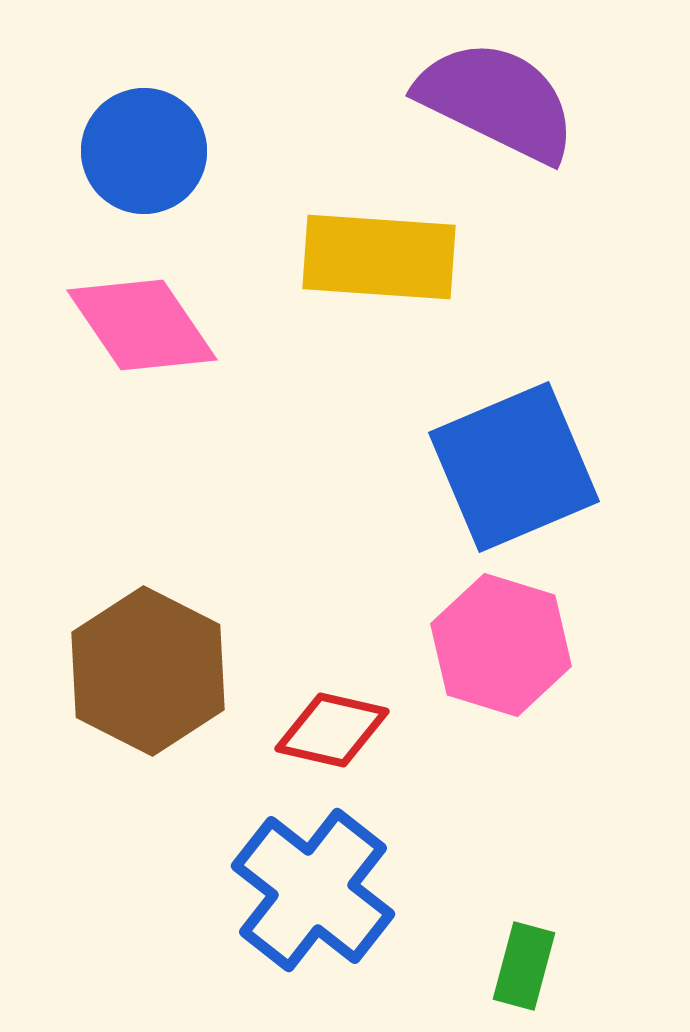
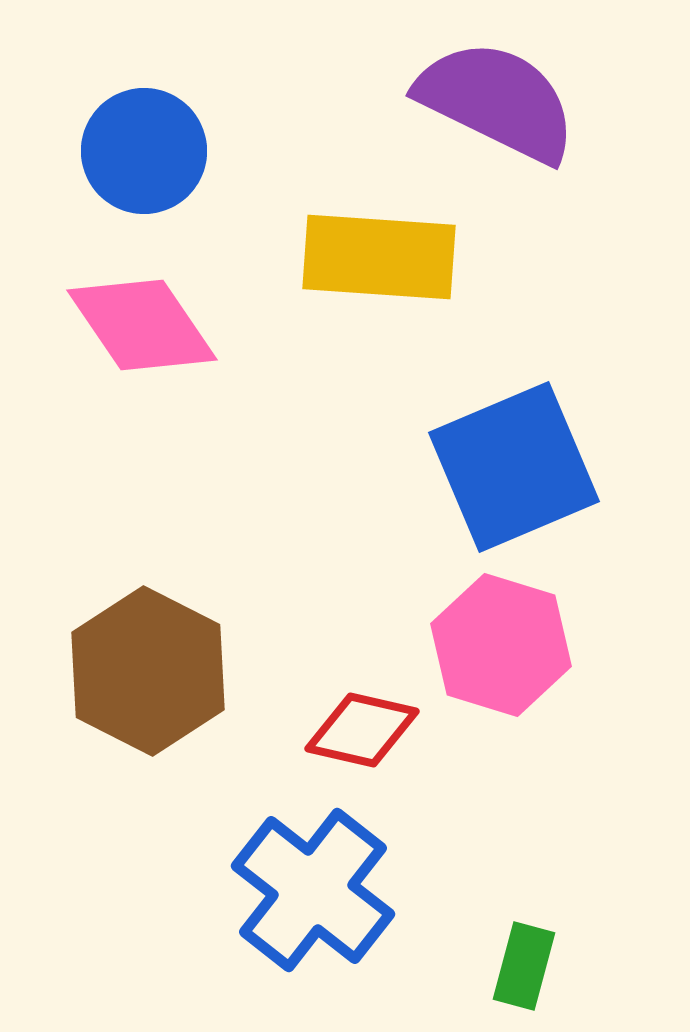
red diamond: moved 30 px right
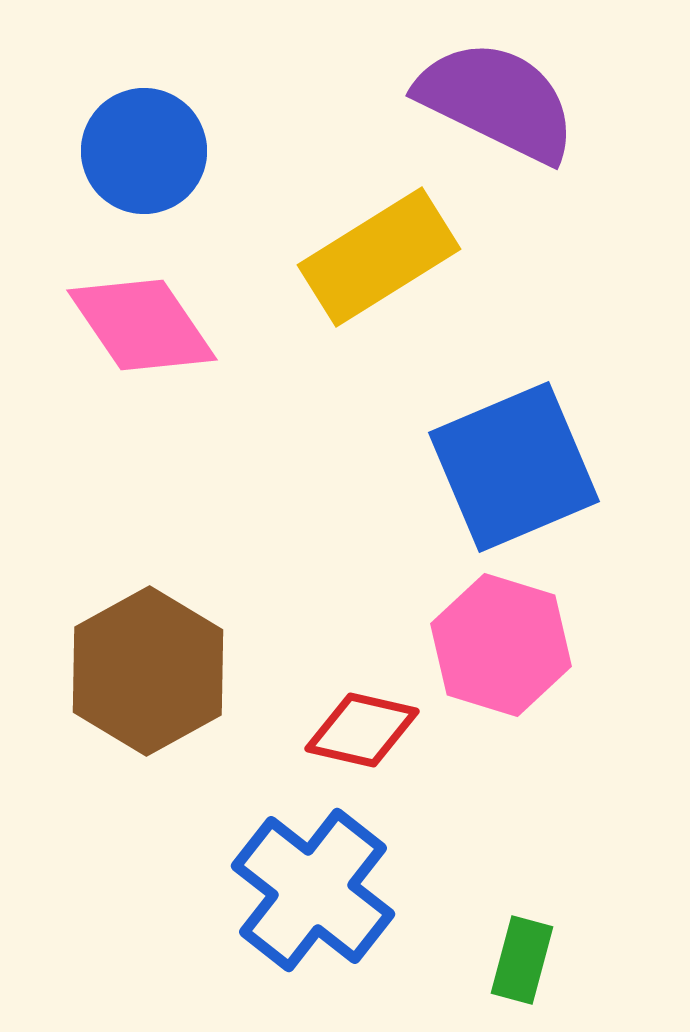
yellow rectangle: rotated 36 degrees counterclockwise
brown hexagon: rotated 4 degrees clockwise
green rectangle: moved 2 px left, 6 px up
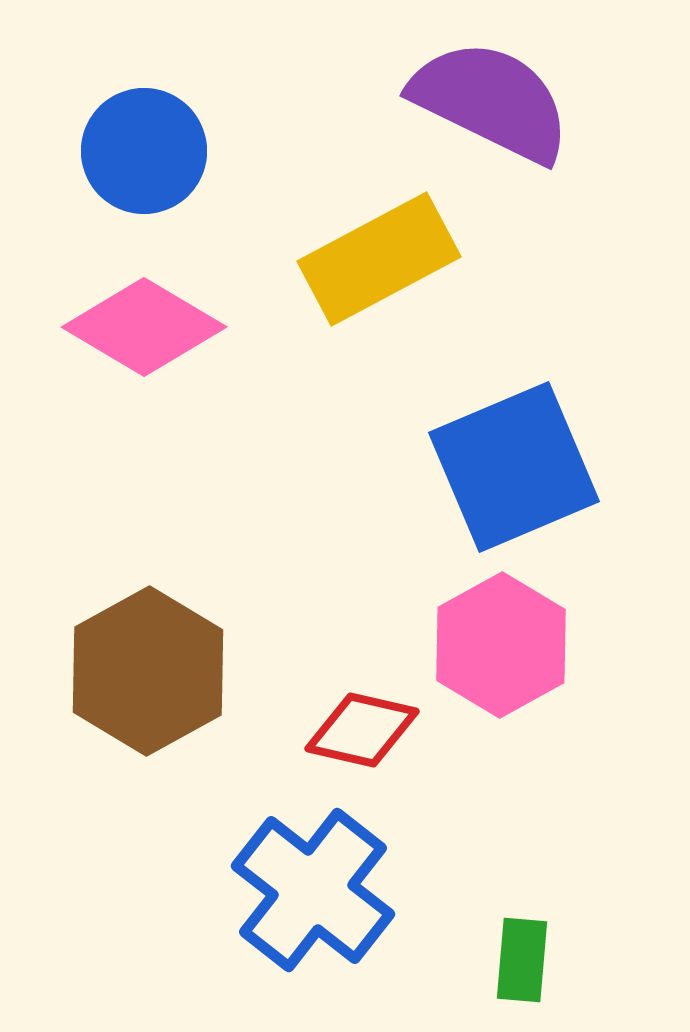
purple semicircle: moved 6 px left
yellow rectangle: moved 2 px down; rotated 4 degrees clockwise
pink diamond: moved 2 px right, 2 px down; rotated 25 degrees counterclockwise
pink hexagon: rotated 14 degrees clockwise
green rectangle: rotated 10 degrees counterclockwise
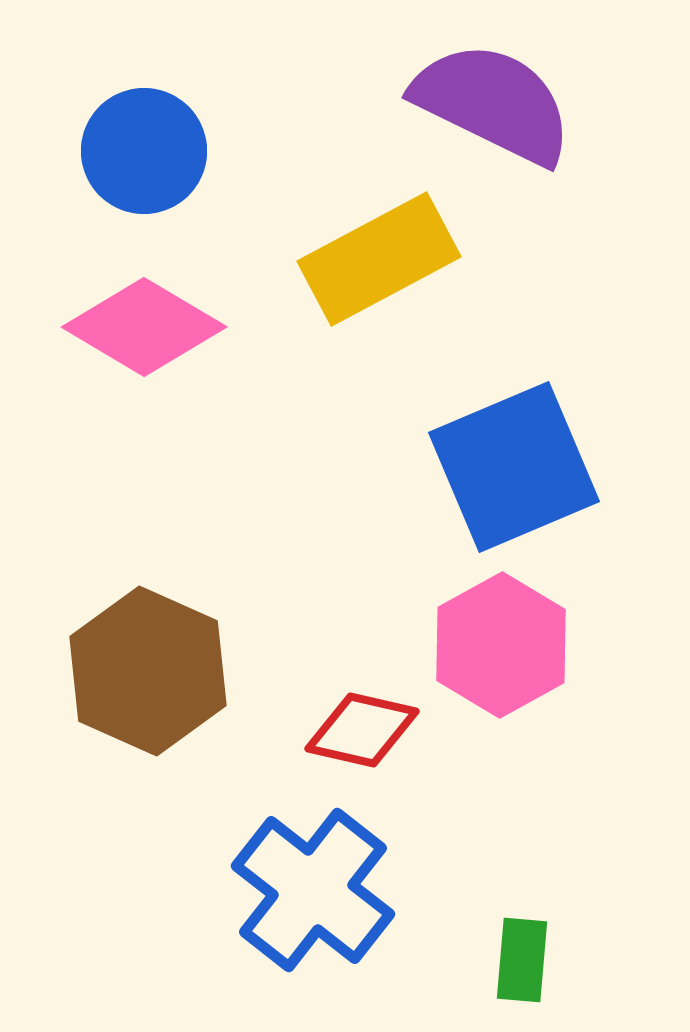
purple semicircle: moved 2 px right, 2 px down
brown hexagon: rotated 7 degrees counterclockwise
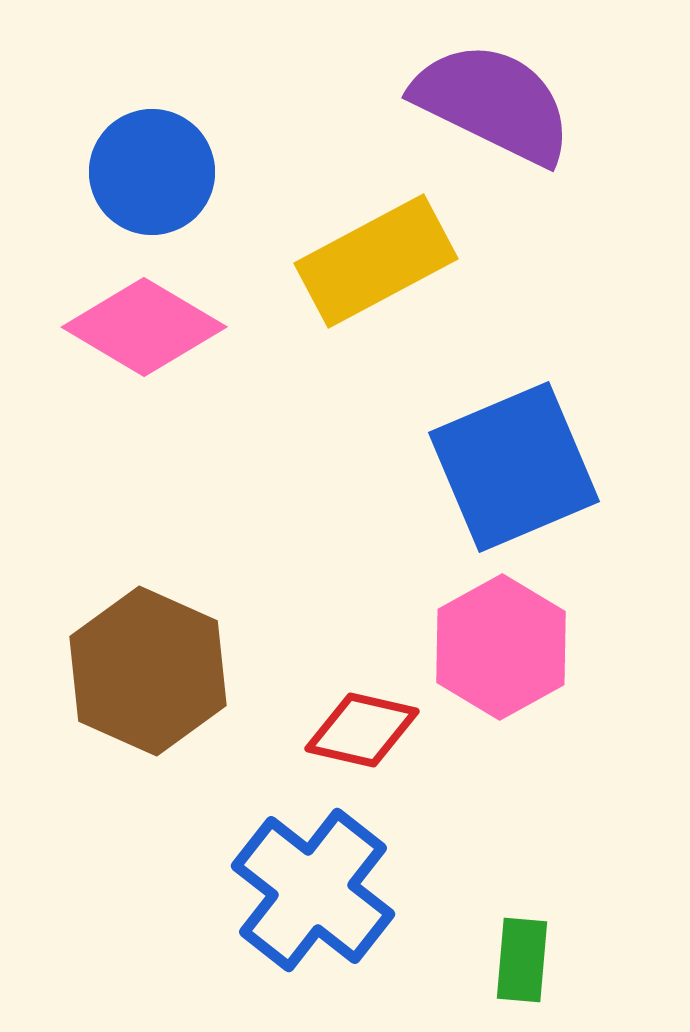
blue circle: moved 8 px right, 21 px down
yellow rectangle: moved 3 px left, 2 px down
pink hexagon: moved 2 px down
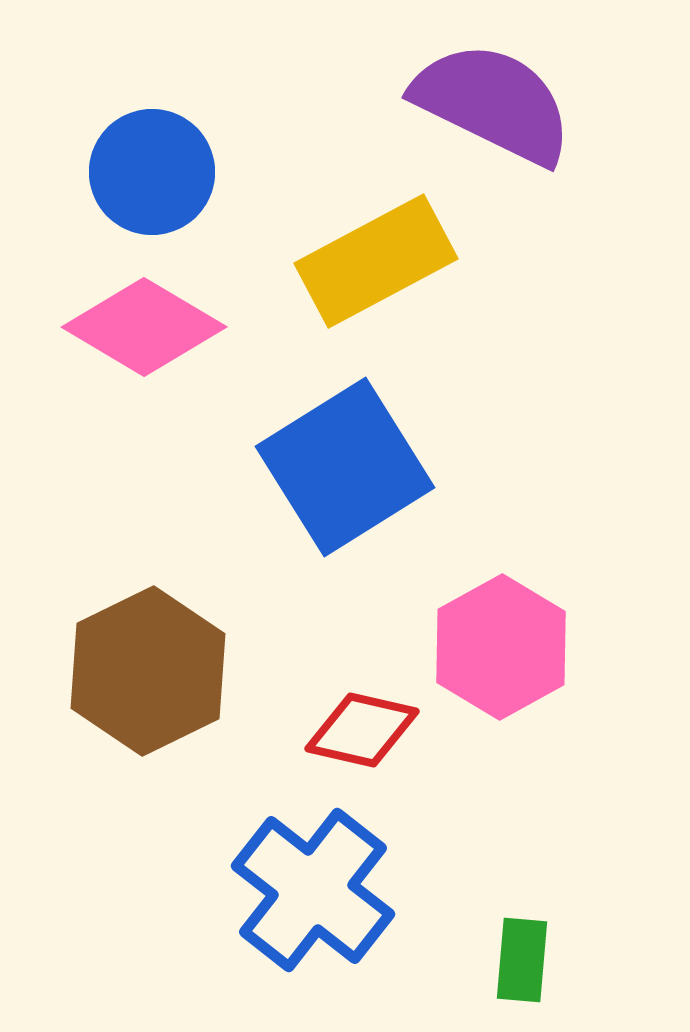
blue square: moved 169 px left; rotated 9 degrees counterclockwise
brown hexagon: rotated 10 degrees clockwise
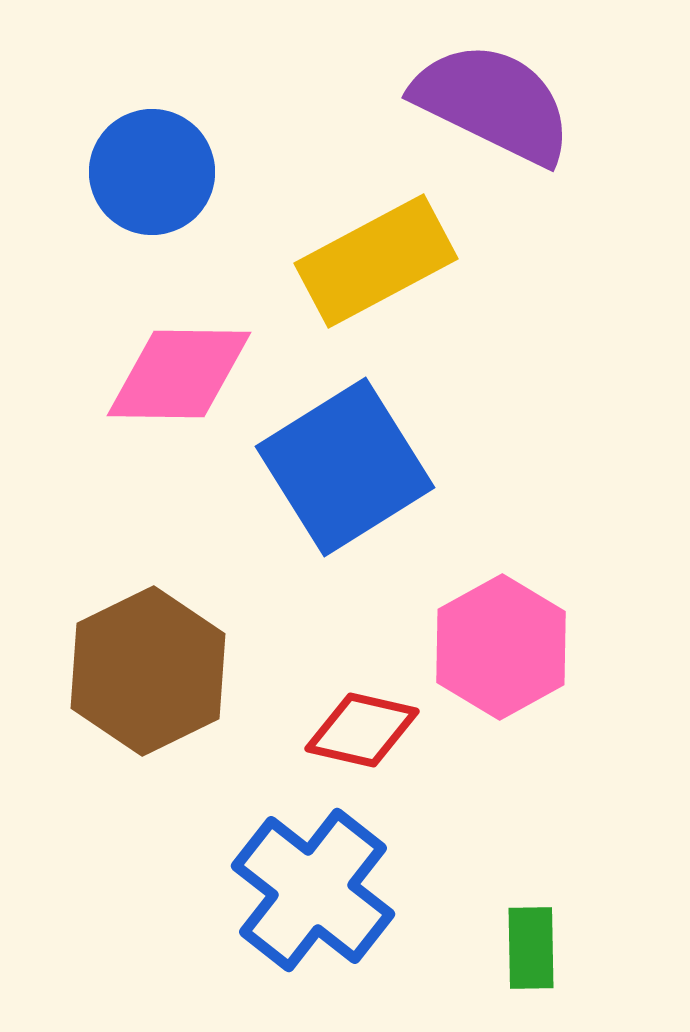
pink diamond: moved 35 px right, 47 px down; rotated 30 degrees counterclockwise
green rectangle: moved 9 px right, 12 px up; rotated 6 degrees counterclockwise
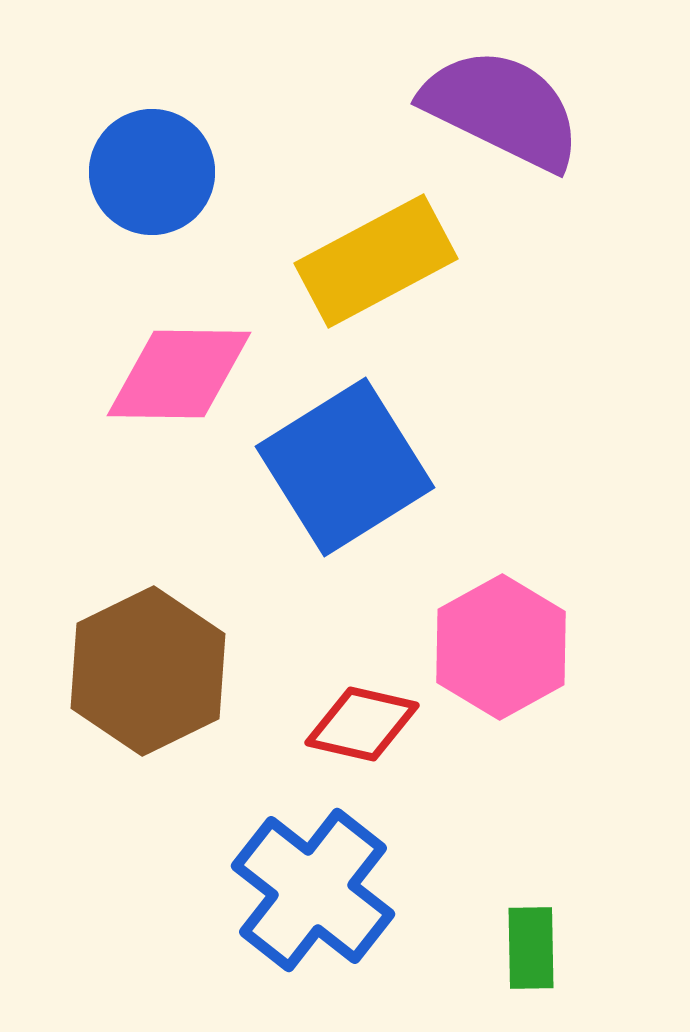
purple semicircle: moved 9 px right, 6 px down
red diamond: moved 6 px up
